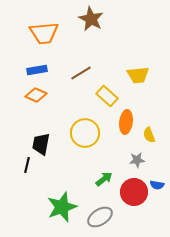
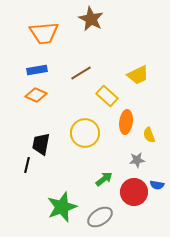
yellow trapezoid: rotated 20 degrees counterclockwise
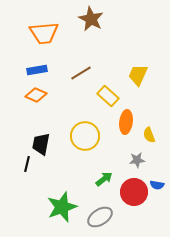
yellow trapezoid: rotated 140 degrees clockwise
yellow rectangle: moved 1 px right
yellow circle: moved 3 px down
black line: moved 1 px up
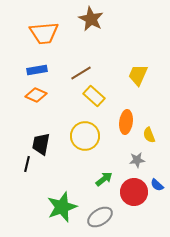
yellow rectangle: moved 14 px left
blue semicircle: rotated 32 degrees clockwise
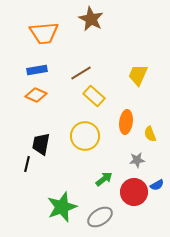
yellow semicircle: moved 1 px right, 1 px up
blue semicircle: rotated 72 degrees counterclockwise
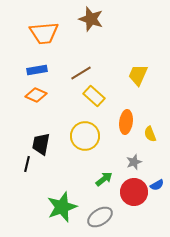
brown star: rotated 10 degrees counterclockwise
gray star: moved 3 px left, 2 px down; rotated 14 degrees counterclockwise
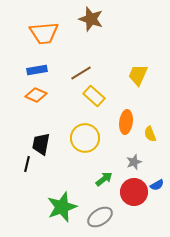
yellow circle: moved 2 px down
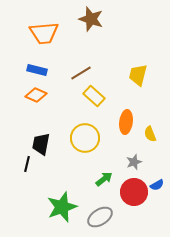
blue rectangle: rotated 24 degrees clockwise
yellow trapezoid: rotated 10 degrees counterclockwise
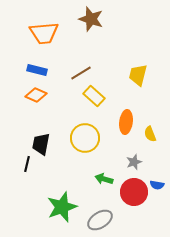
green arrow: rotated 126 degrees counterclockwise
blue semicircle: rotated 40 degrees clockwise
gray ellipse: moved 3 px down
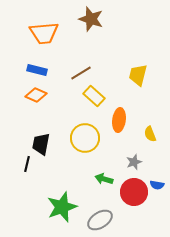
orange ellipse: moved 7 px left, 2 px up
